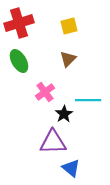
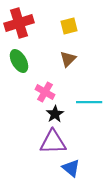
pink cross: rotated 24 degrees counterclockwise
cyan line: moved 1 px right, 2 px down
black star: moved 9 px left
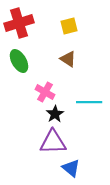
brown triangle: rotated 42 degrees counterclockwise
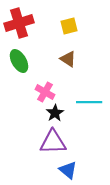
black star: moved 1 px up
blue triangle: moved 3 px left, 2 px down
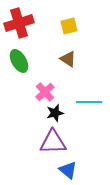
pink cross: rotated 18 degrees clockwise
black star: rotated 18 degrees clockwise
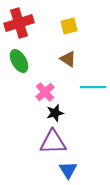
cyan line: moved 4 px right, 15 px up
blue triangle: rotated 18 degrees clockwise
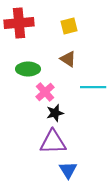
red cross: rotated 12 degrees clockwise
green ellipse: moved 9 px right, 8 px down; rotated 60 degrees counterclockwise
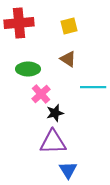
pink cross: moved 4 px left, 2 px down
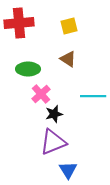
cyan line: moved 9 px down
black star: moved 1 px left, 1 px down
purple triangle: rotated 20 degrees counterclockwise
